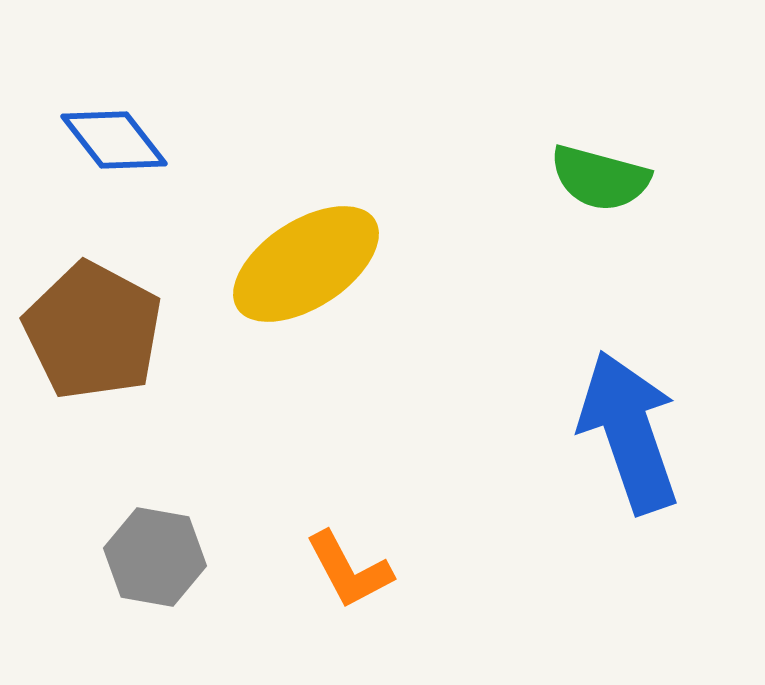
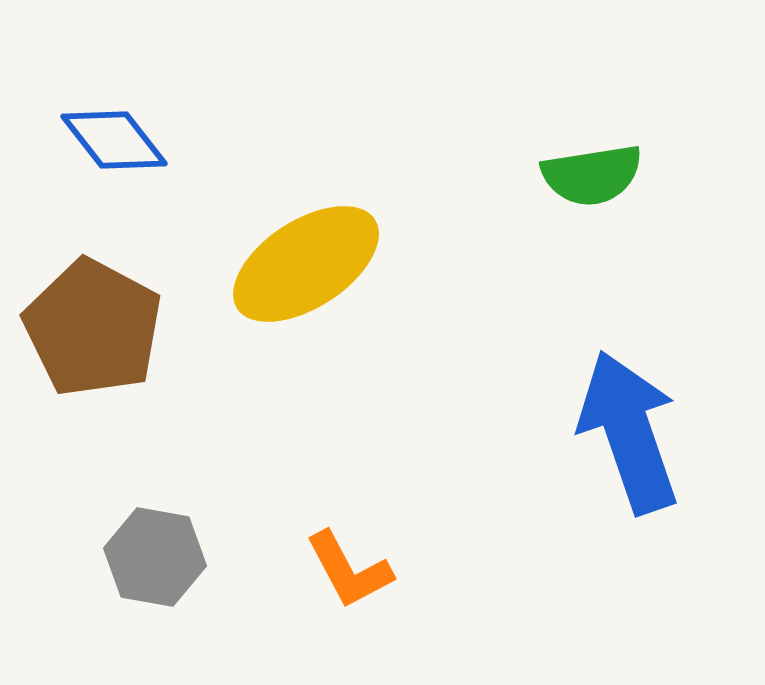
green semicircle: moved 8 px left, 3 px up; rotated 24 degrees counterclockwise
brown pentagon: moved 3 px up
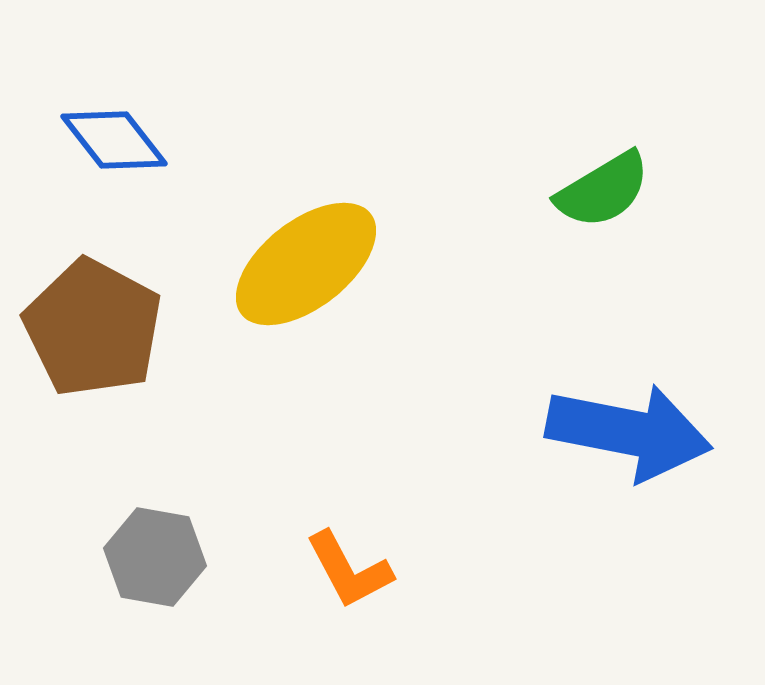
green semicircle: moved 11 px right, 15 px down; rotated 22 degrees counterclockwise
yellow ellipse: rotated 5 degrees counterclockwise
blue arrow: rotated 120 degrees clockwise
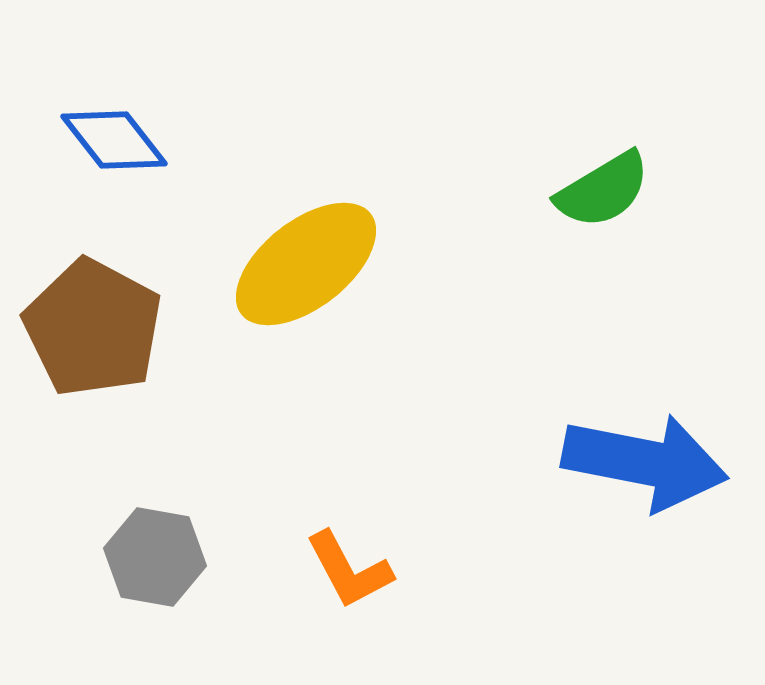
blue arrow: moved 16 px right, 30 px down
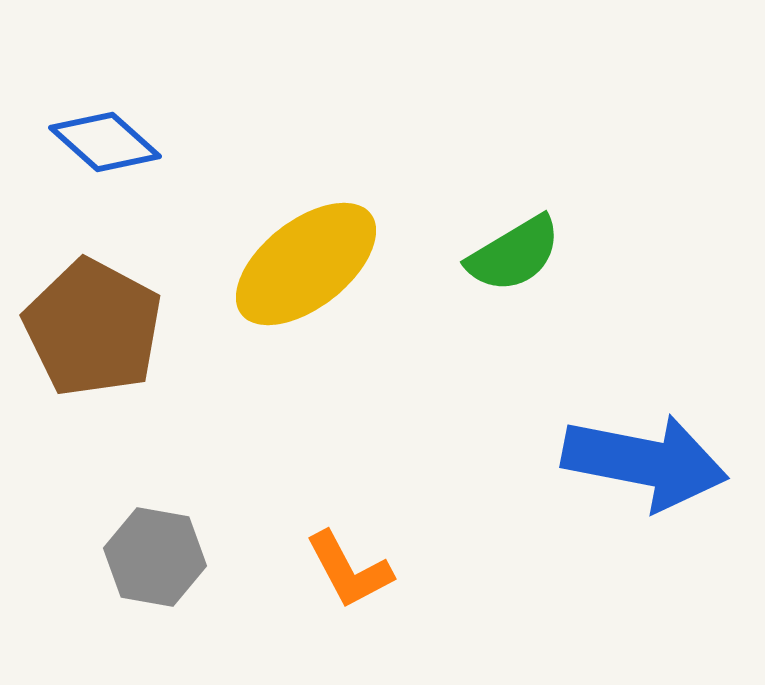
blue diamond: moved 9 px left, 2 px down; rotated 10 degrees counterclockwise
green semicircle: moved 89 px left, 64 px down
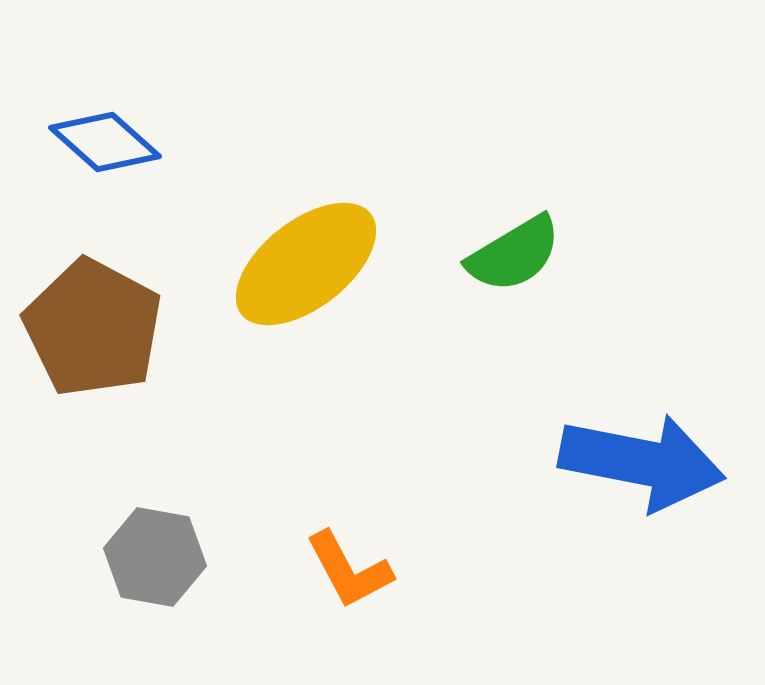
blue arrow: moved 3 px left
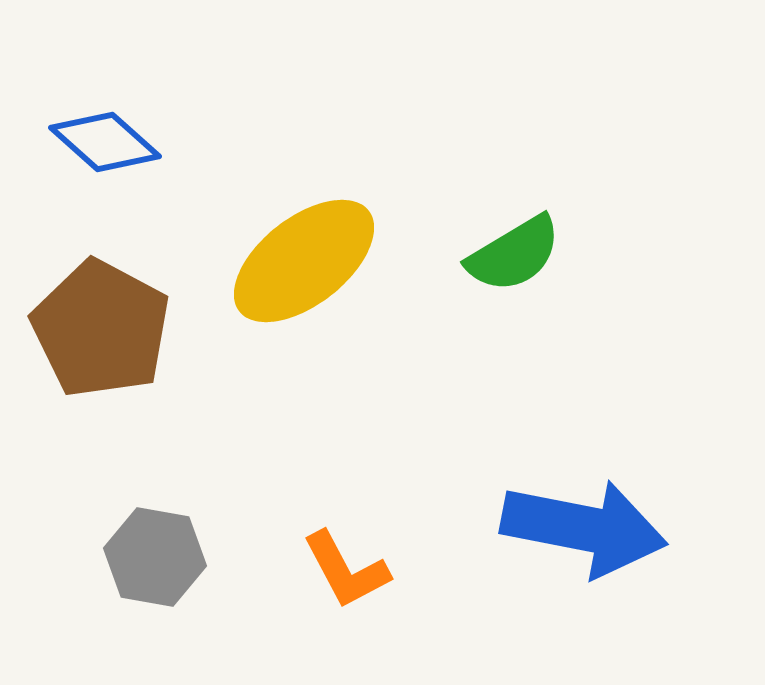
yellow ellipse: moved 2 px left, 3 px up
brown pentagon: moved 8 px right, 1 px down
blue arrow: moved 58 px left, 66 px down
orange L-shape: moved 3 px left
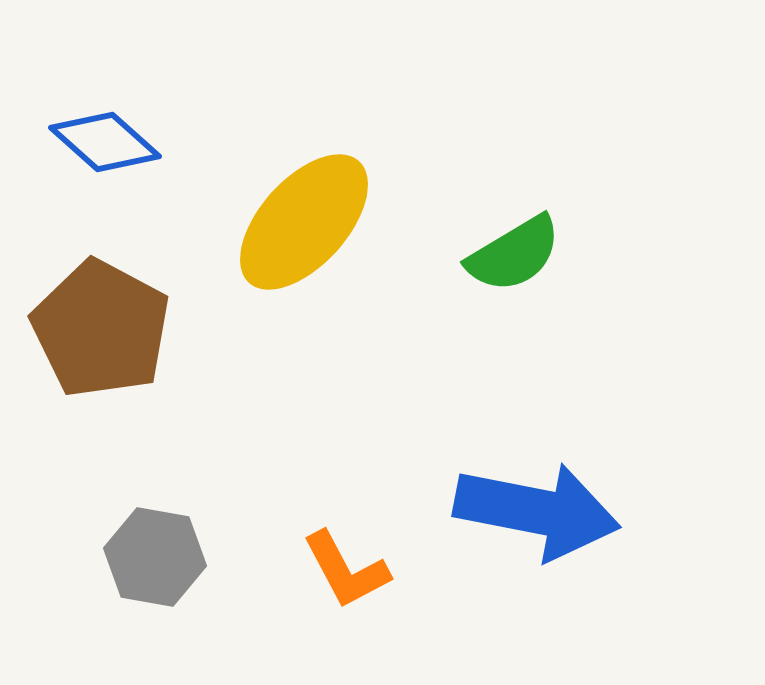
yellow ellipse: moved 39 px up; rotated 10 degrees counterclockwise
blue arrow: moved 47 px left, 17 px up
